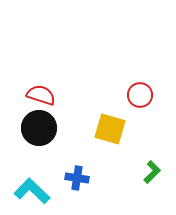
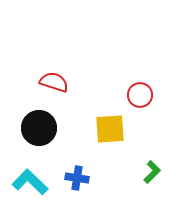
red semicircle: moved 13 px right, 13 px up
yellow square: rotated 20 degrees counterclockwise
cyan L-shape: moved 2 px left, 9 px up
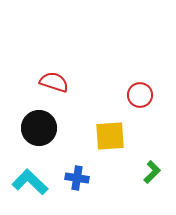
yellow square: moved 7 px down
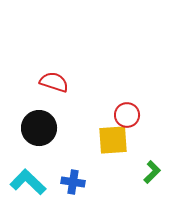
red circle: moved 13 px left, 20 px down
yellow square: moved 3 px right, 4 px down
blue cross: moved 4 px left, 4 px down
cyan L-shape: moved 2 px left
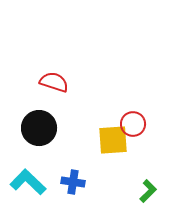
red circle: moved 6 px right, 9 px down
green L-shape: moved 4 px left, 19 px down
